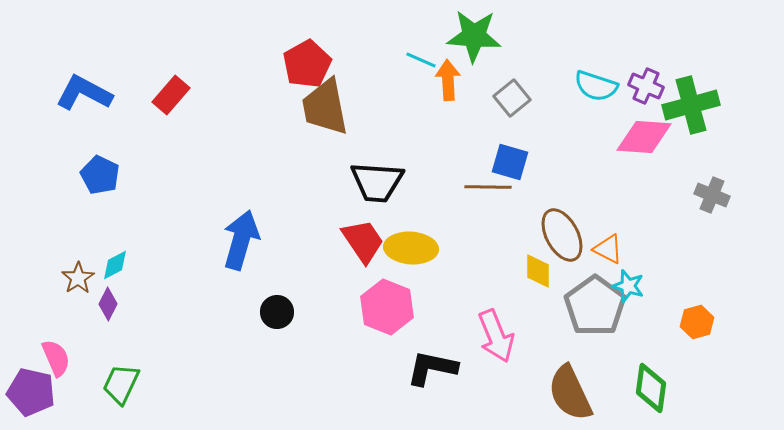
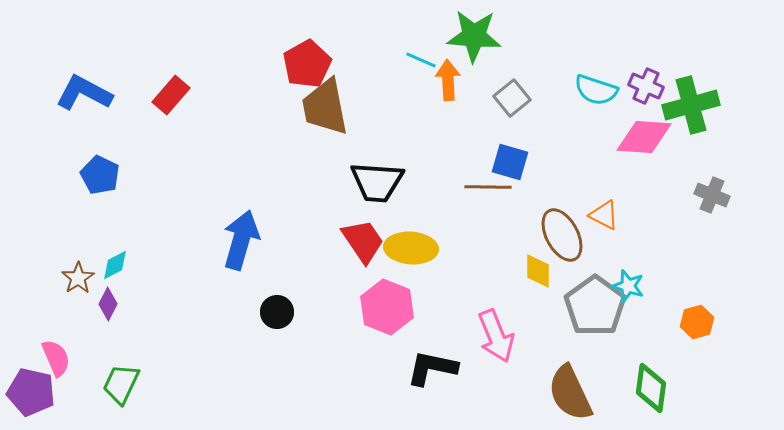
cyan semicircle: moved 4 px down
orange triangle: moved 4 px left, 34 px up
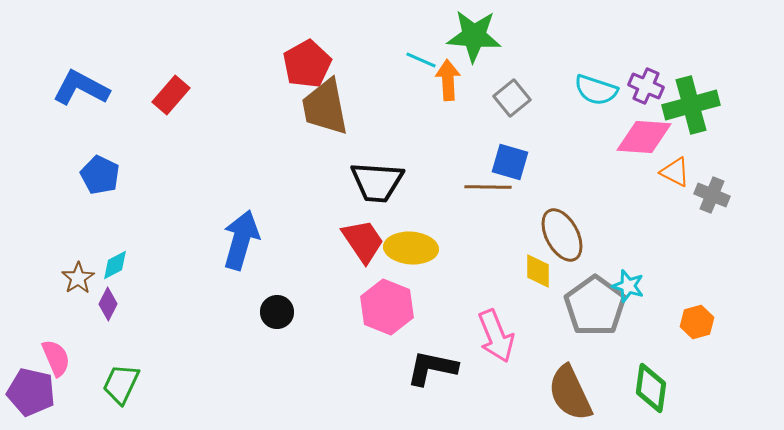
blue L-shape: moved 3 px left, 5 px up
orange triangle: moved 71 px right, 43 px up
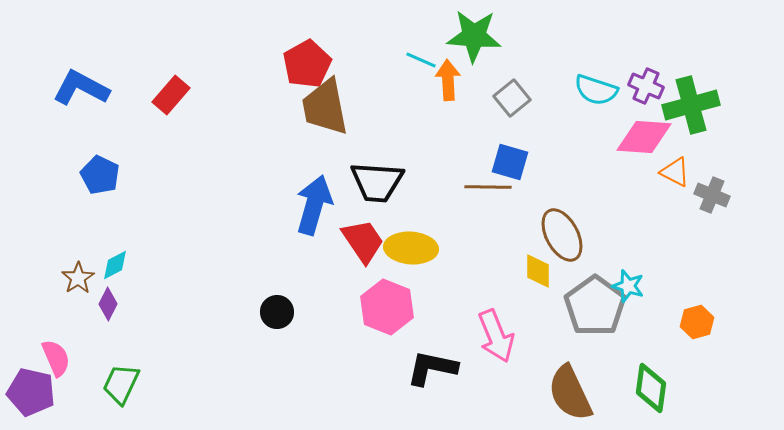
blue arrow: moved 73 px right, 35 px up
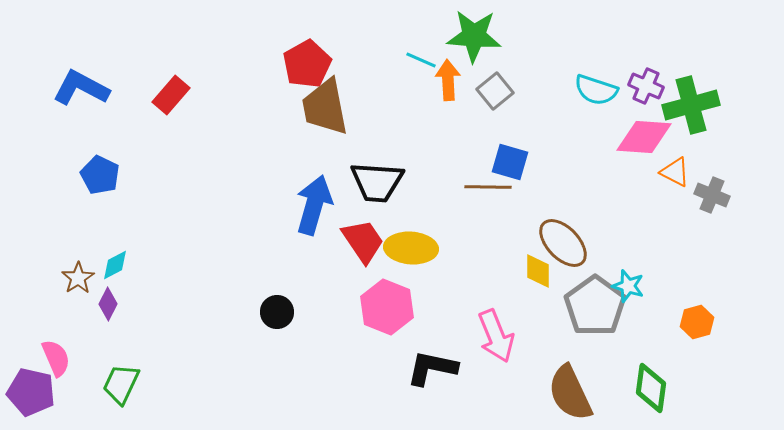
gray square: moved 17 px left, 7 px up
brown ellipse: moved 1 px right, 8 px down; rotated 16 degrees counterclockwise
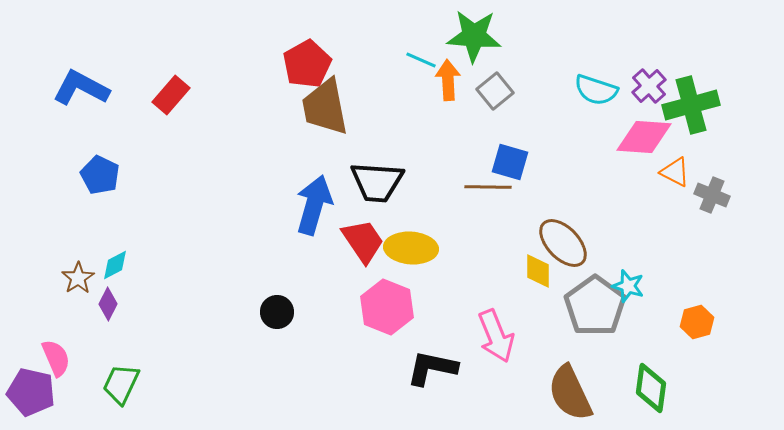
purple cross: moved 3 px right; rotated 24 degrees clockwise
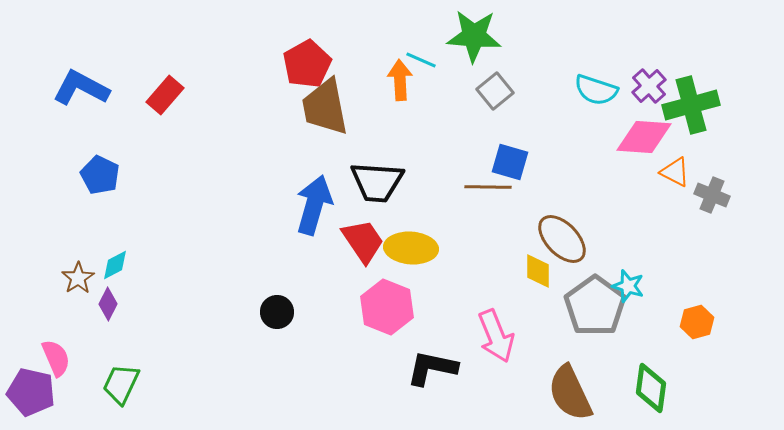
orange arrow: moved 48 px left
red rectangle: moved 6 px left
brown ellipse: moved 1 px left, 4 px up
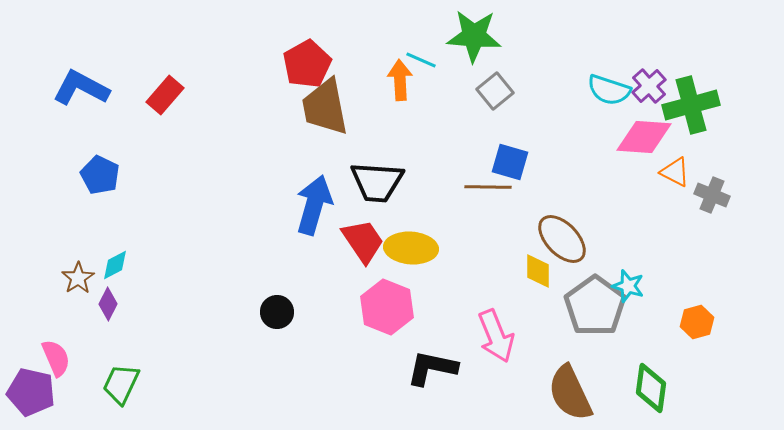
cyan semicircle: moved 13 px right
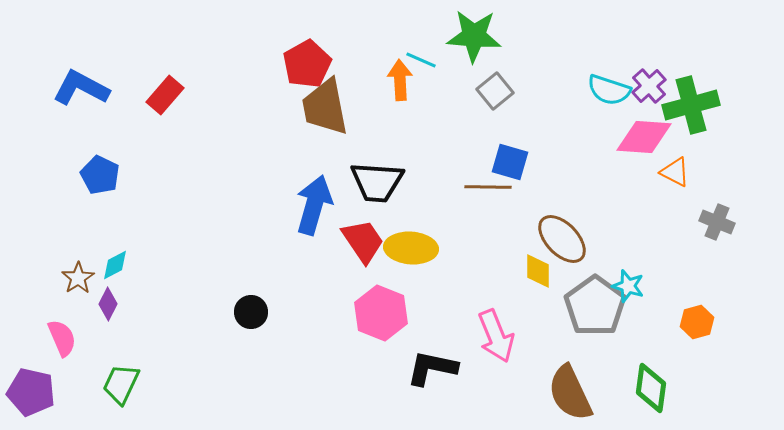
gray cross: moved 5 px right, 27 px down
pink hexagon: moved 6 px left, 6 px down
black circle: moved 26 px left
pink semicircle: moved 6 px right, 20 px up
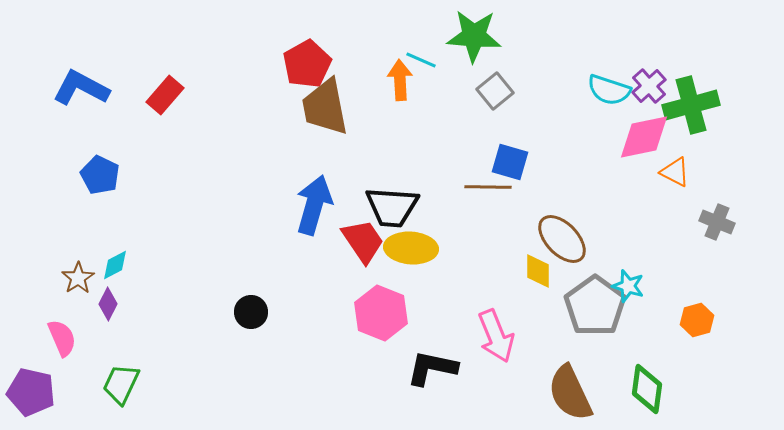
pink diamond: rotated 16 degrees counterclockwise
black trapezoid: moved 15 px right, 25 px down
orange hexagon: moved 2 px up
green diamond: moved 4 px left, 1 px down
